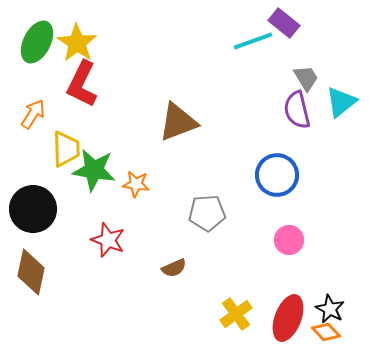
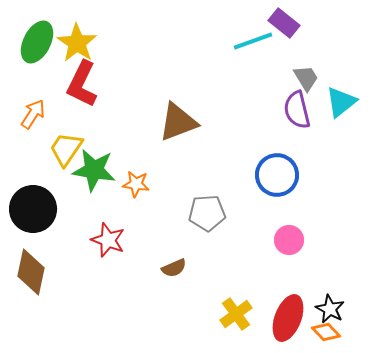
yellow trapezoid: rotated 144 degrees counterclockwise
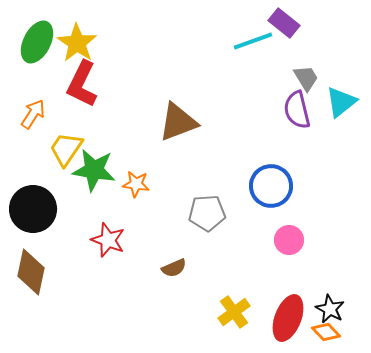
blue circle: moved 6 px left, 11 px down
yellow cross: moved 2 px left, 2 px up
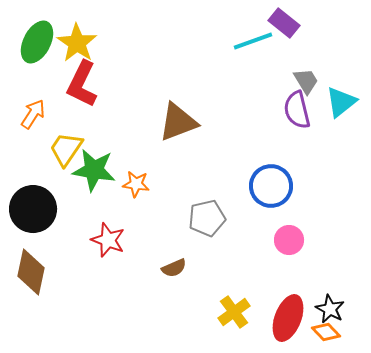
gray trapezoid: moved 3 px down
gray pentagon: moved 5 px down; rotated 9 degrees counterclockwise
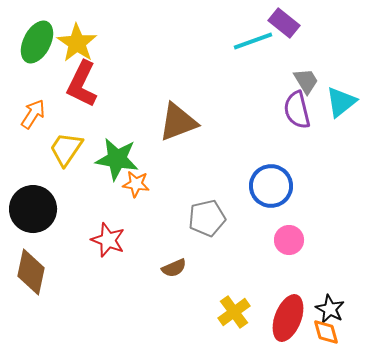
green star: moved 23 px right, 11 px up
orange diamond: rotated 28 degrees clockwise
